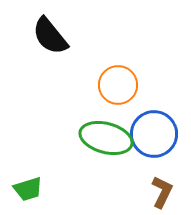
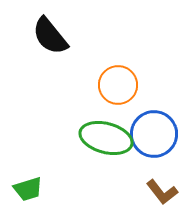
brown L-shape: rotated 116 degrees clockwise
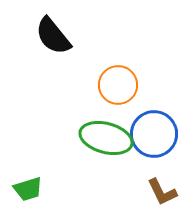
black semicircle: moved 3 px right
brown L-shape: rotated 12 degrees clockwise
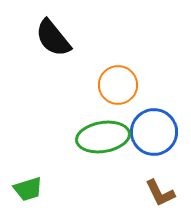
black semicircle: moved 2 px down
blue circle: moved 2 px up
green ellipse: moved 3 px left, 1 px up; rotated 24 degrees counterclockwise
brown L-shape: moved 2 px left, 1 px down
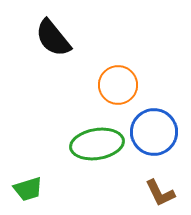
green ellipse: moved 6 px left, 7 px down
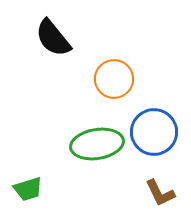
orange circle: moved 4 px left, 6 px up
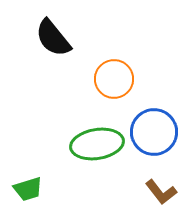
brown L-shape: moved 1 px right, 1 px up; rotated 12 degrees counterclockwise
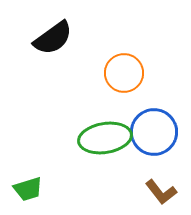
black semicircle: rotated 87 degrees counterclockwise
orange circle: moved 10 px right, 6 px up
green ellipse: moved 8 px right, 6 px up
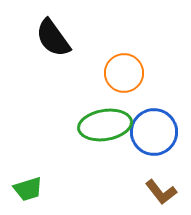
black semicircle: rotated 90 degrees clockwise
green ellipse: moved 13 px up
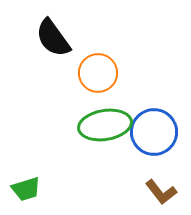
orange circle: moved 26 px left
green trapezoid: moved 2 px left
